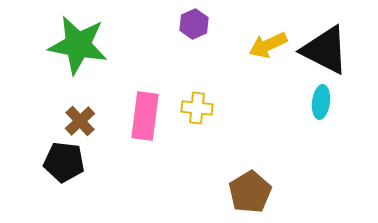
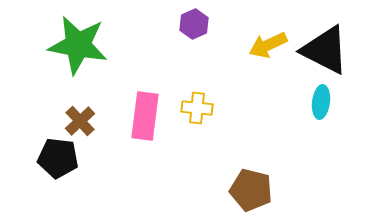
black pentagon: moved 6 px left, 4 px up
brown pentagon: moved 1 px right, 2 px up; rotated 27 degrees counterclockwise
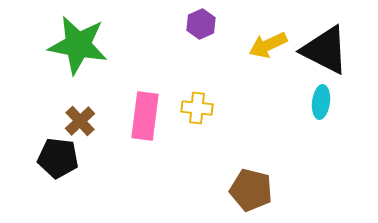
purple hexagon: moved 7 px right
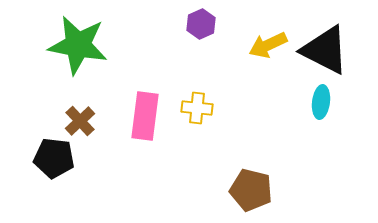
black pentagon: moved 4 px left
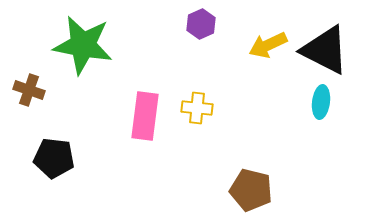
green star: moved 5 px right
brown cross: moved 51 px left, 31 px up; rotated 28 degrees counterclockwise
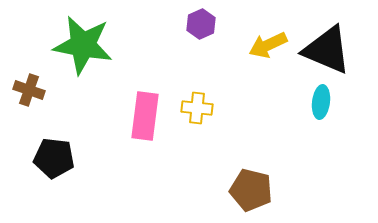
black triangle: moved 2 px right; rotated 4 degrees counterclockwise
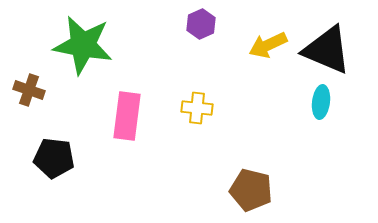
pink rectangle: moved 18 px left
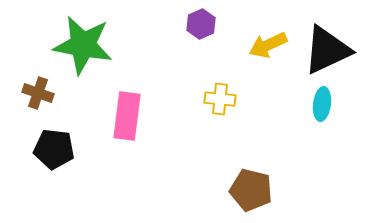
black triangle: rotated 48 degrees counterclockwise
brown cross: moved 9 px right, 3 px down
cyan ellipse: moved 1 px right, 2 px down
yellow cross: moved 23 px right, 9 px up
black pentagon: moved 9 px up
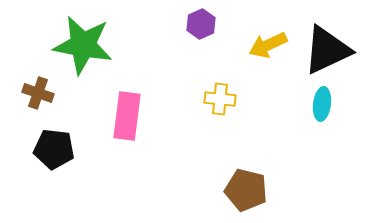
brown pentagon: moved 5 px left
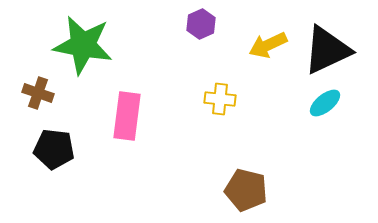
cyan ellipse: moved 3 px right, 1 px up; rotated 44 degrees clockwise
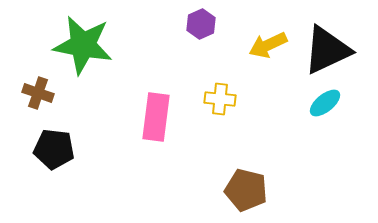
pink rectangle: moved 29 px right, 1 px down
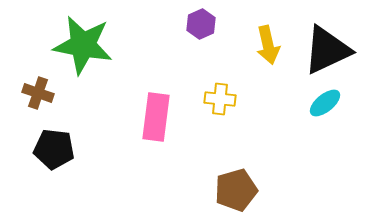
yellow arrow: rotated 78 degrees counterclockwise
brown pentagon: moved 10 px left; rotated 30 degrees counterclockwise
